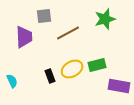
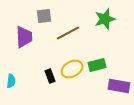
cyan semicircle: moved 1 px left; rotated 32 degrees clockwise
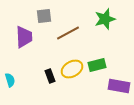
cyan semicircle: moved 1 px left, 1 px up; rotated 24 degrees counterclockwise
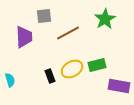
green star: rotated 15 degrees counterclockwise
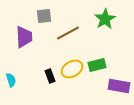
cyan semicircle: moved 1 px right
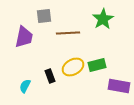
green star: moved 2 px left
brown line: rotated 25 degrees clockwise
purple trapezoid: rotated 15 degrees clockwise
yellow ellipse: moved 1 px right, 2 px up
cyan semicircle: moved 14 px right, 6 px down; rotated 136 degrees counterclockwise
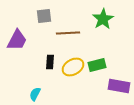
purple trapezoid: moved 7 px left, 3 px down; rotated 15 degrees clockwise
black rectangle: moved 14 px up; rotated 24 degrees clockwise
cyan semicircle: moved 10 px right, 8 px down
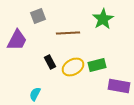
gray square: moved 6 px left; rotated 14 degrees counterclockwise
black rectangle: rotated 32 degrees counterclockwise
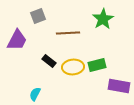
black rectangle: moved 1 px left, 1 px up; rotated 24 degrees counterclockwise
yellow ellipse: rotated 25 degrees clockwise
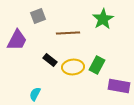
black rectangle: moved 1 px right, 1 px up
green rectangle: rotated 48 degrees counterclockwise
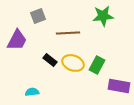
green star: moved 3 px up; rotated 25 degrees clockwise
yellow ellipse: moved 4 px up; rotated 25 degrees clockwise
cyan semicircle: moved 3 px left, 2 px up; rotated 56 degrees clockwise
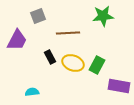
black rectangle: moved 3 px up; rotated 24 degrees clockwise
